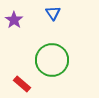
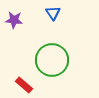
purple star: rotated 30 degrees counterclockwise
red rectangle: moved 2 px right, 1 px down
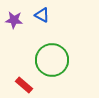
blue triangle: moved 11 px left, 2 px down; rotated 28 degrees counterclockwise
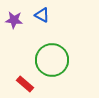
red rectangle: moved 1 px right, 1 px up
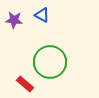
green circle: moved 2 px left, 2 px down
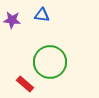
blue triangle: rotated 21 degrees counterclockwise
purple star: moved 2 px left
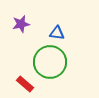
blue triangle: moved 15 px right, 18 px down
purple star: moved 9 px right, 4 px down; rotated 18 degrees counterclockwise
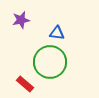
purple star: moved 4 px up
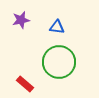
blue triangle: moved 6 px up
green circle: moved 9 px right
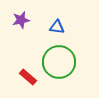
red rectangle: moved 3 px right, 7 px up
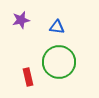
red rectangle: rotated 36 degrees clockwise
